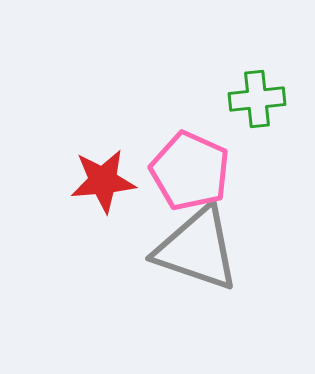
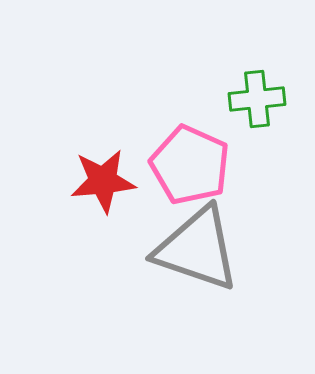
pink pentagon: moved 6 px up
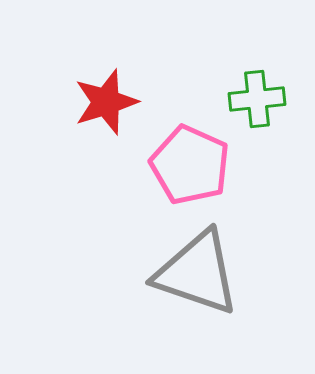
red star: moved 3 px right, 79 px up; rotated 12 degrees counterclockwise
gray triangle: moved 24 px down
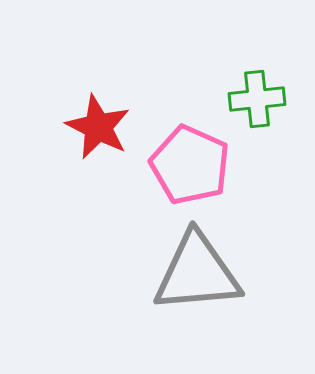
red star: moved 8 px left, 25 px down; rotated 28 degrees counterclockwise
gray triangle: rotated 24 degrees counterclockwise
